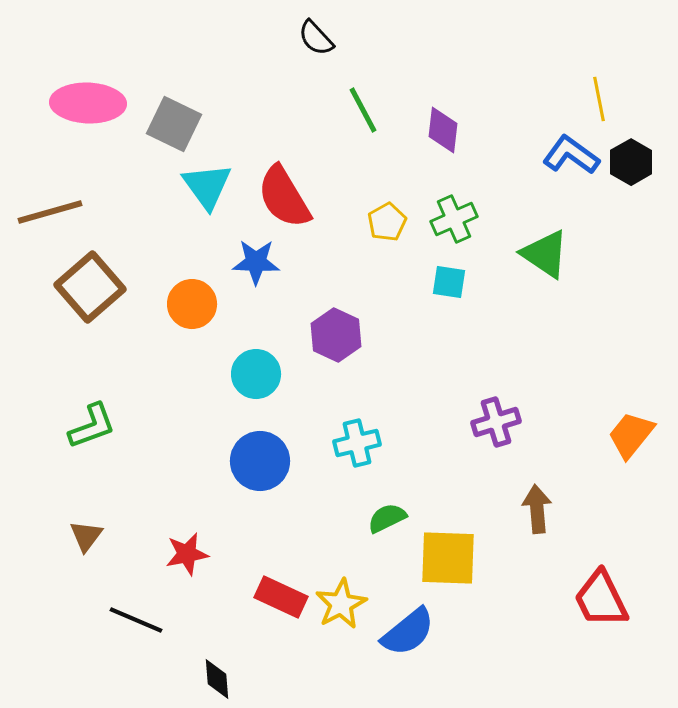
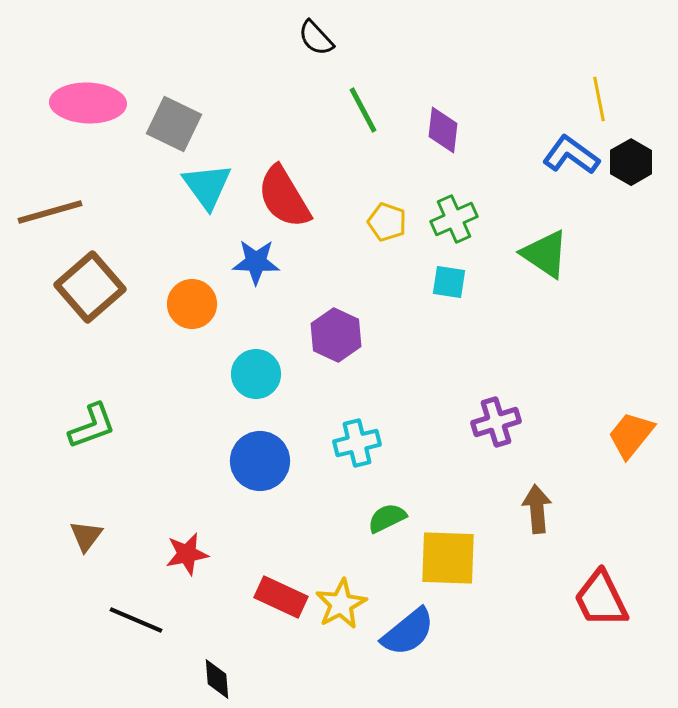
yellow pentagon: rotated 24 degrees counterclockwise
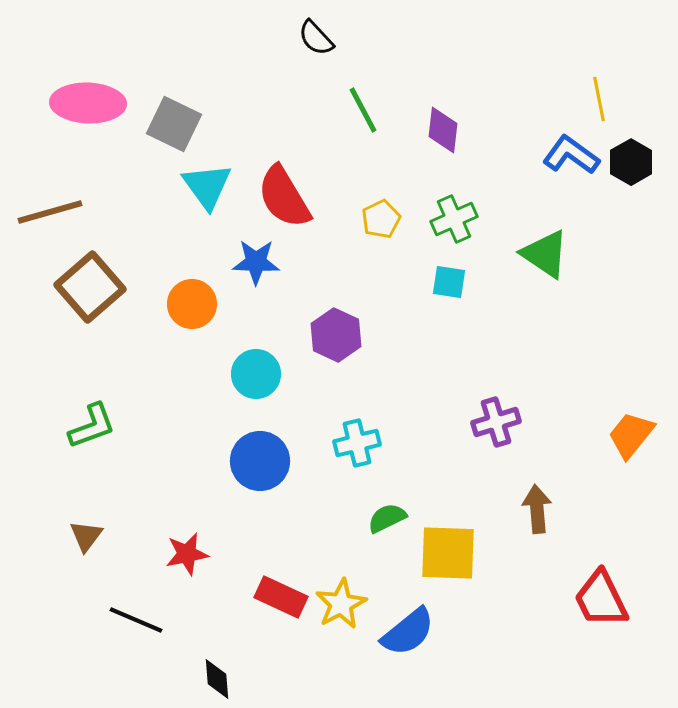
yellow pentagon: moved 6 px left, 3 px up; rotated 27 degrees clockwise
yellow square: moved 5 px up
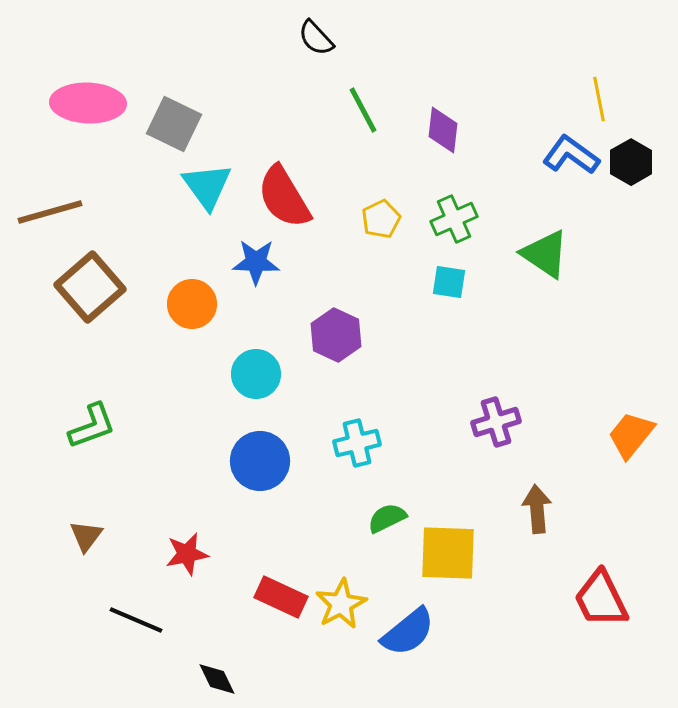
black diamond: rotated 21 degrees counterclockwise
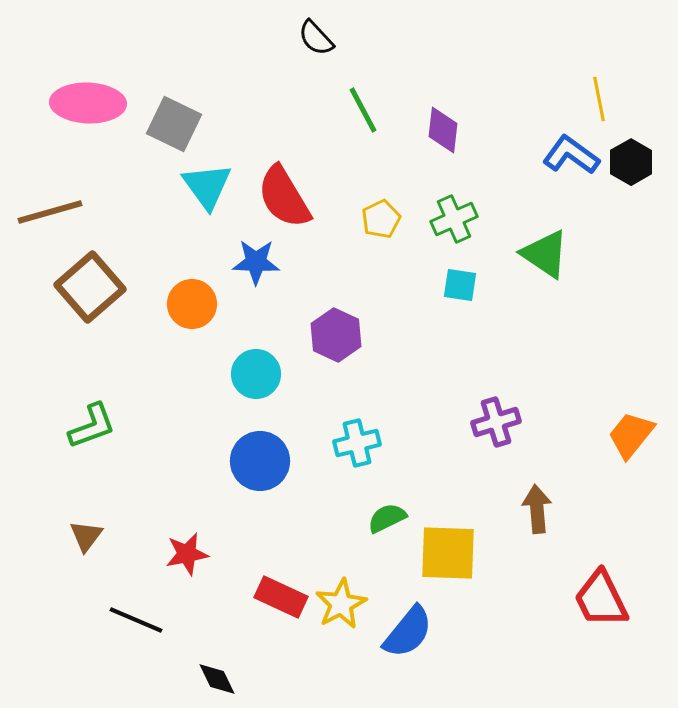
cyan square: moved 11 px right, 3 px down
blue semicircle: rotated 12 degrees counterclockwise
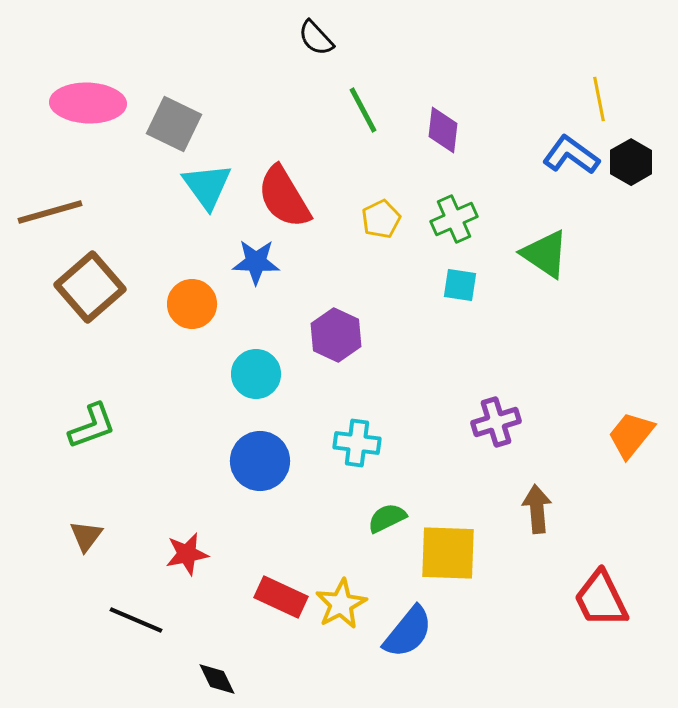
cyan cross: rotated 21 degrees clockwise
